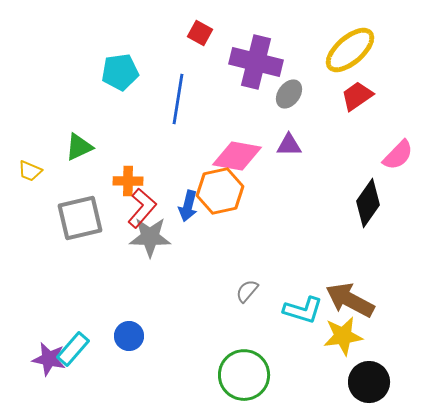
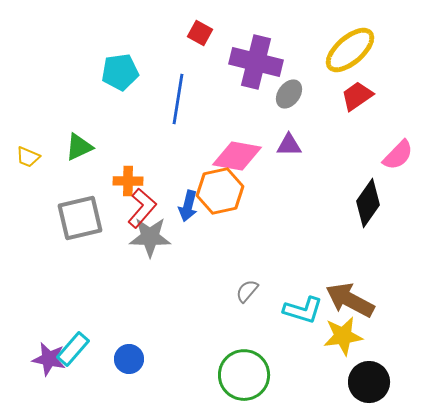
yellow trapezoid: moved 2 px left, 14 px up
blue circle: moved 23 px down
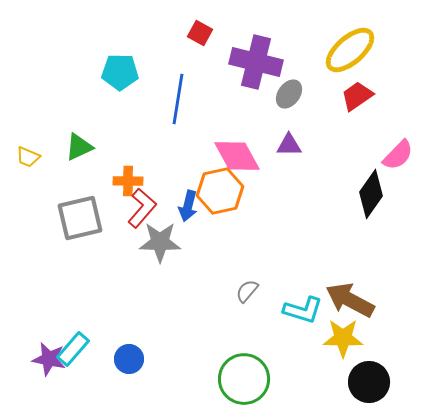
cyan pentagon: rotated 9 degrees clockwise
pink diamond: rotated 51 degrees clockwise
black diamond: moved 3 px right, 9 px up
gray star: moved 10 px right, 5 px down
yellow star: moved 2 px down; rotated 9 degrees clockwise
green circle: moved 4 px down
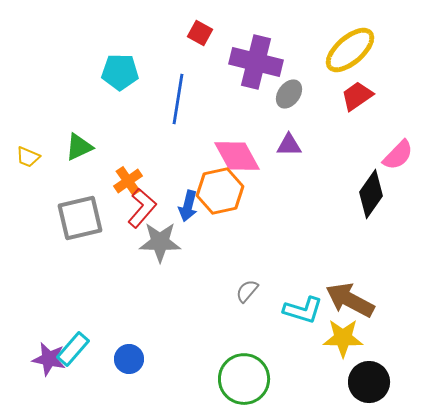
orange cross: rotated 36 degrees counterclockwise
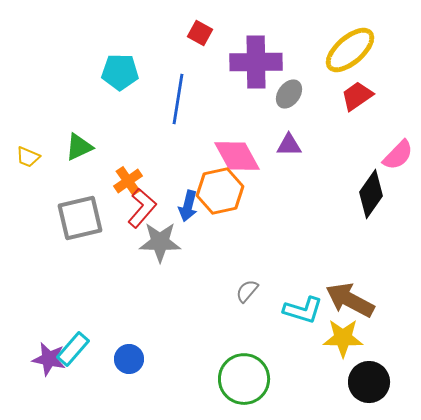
purple cross: rotated 15 degrees counterclockwise
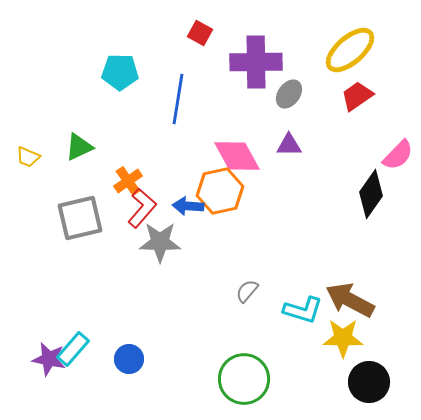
blue arrow: rotated 80 degrees clockwise
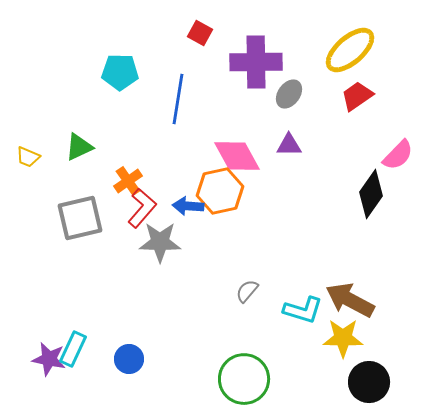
cyan rectangle: rotated 16 degrees counterclockwise
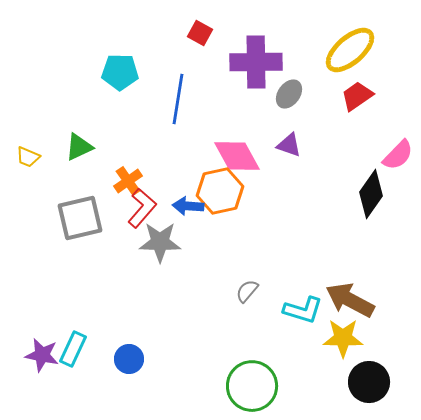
purple triangle: rotated 20 degrees clockwise
purple star: moved 7 px left, 4 px up
green circle: moved 8 px right, 7 px down
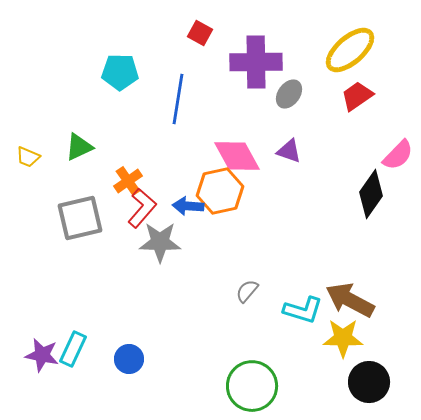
purple triangle: moved 6 px down
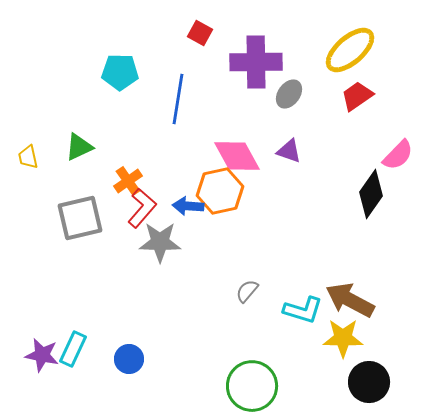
yellow trapezoid: rotated 55 degrees clockwise
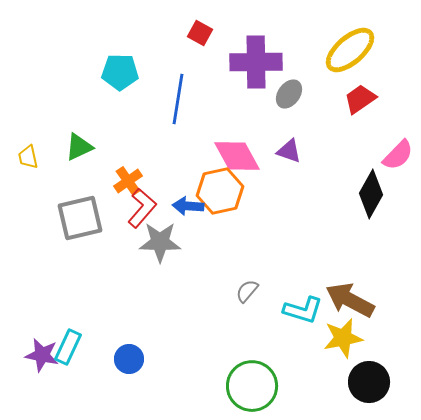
red trapezoid: moved 3 px right, 3 px down
black diamond: rotated 6 degrees counterclockwise
yellow star: rotated 12 degrees counterclockwise
cyan rectangle: moved 5 px left, 2 px up
